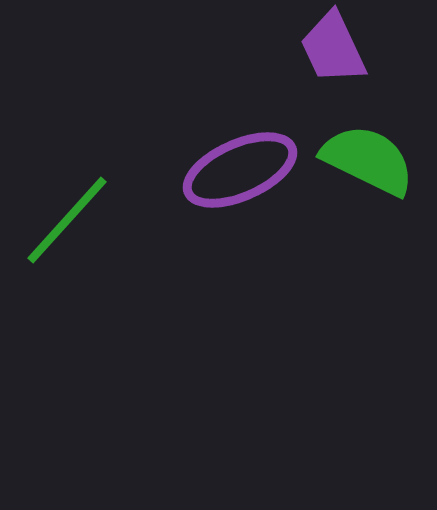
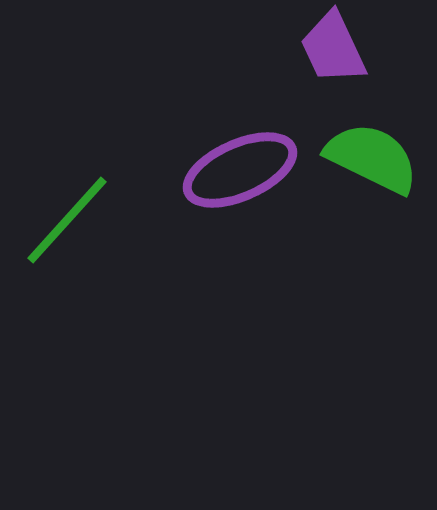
green semicircle: moved 4 px right, 2 px up
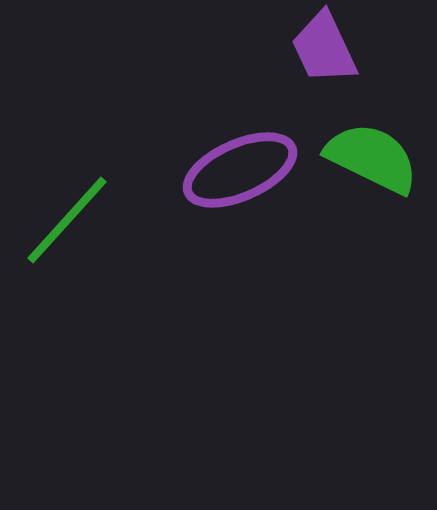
purple trapezoid: moved 9 px left
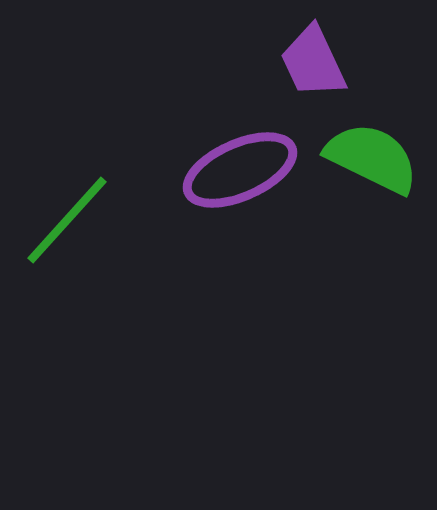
purple trapezoid: moved 11 px left, 14 px down
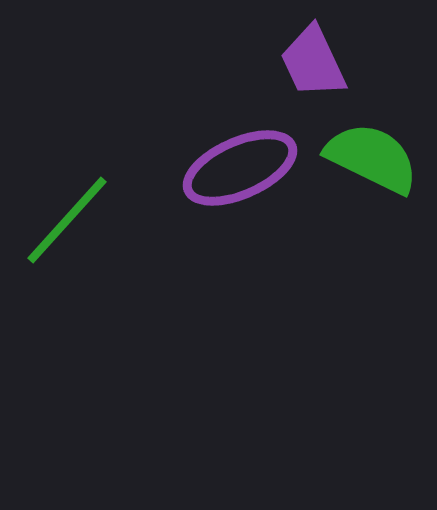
purple ellipse: moved 2 px up
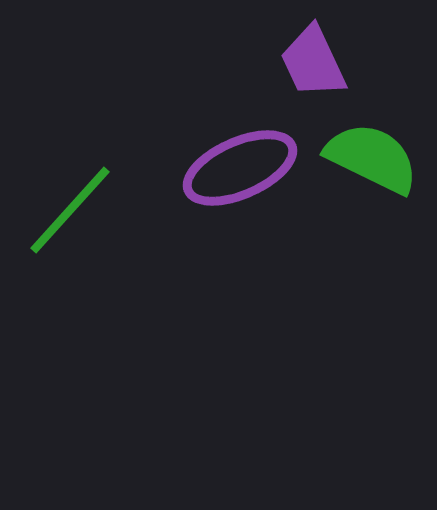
green line: moved 3 px right, 10 px up
